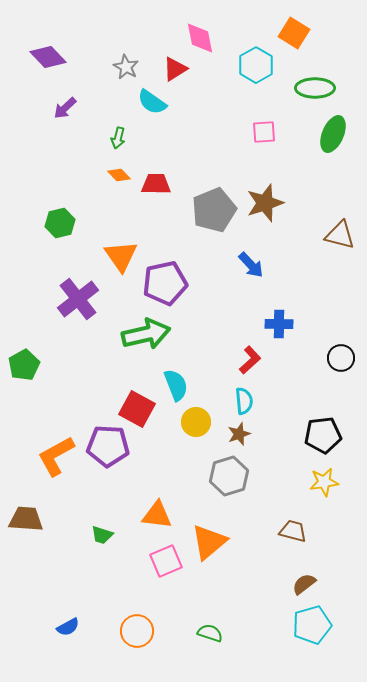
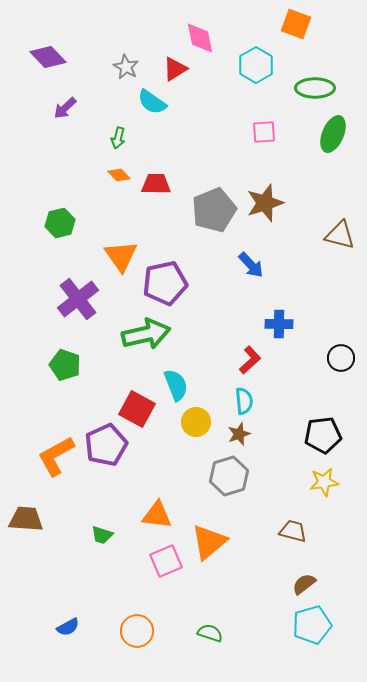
orange square at (294, 33): moved 2 px right, 9 px up; rotated 12 degrees counterclockwise
green pentagon at (24, 365): moved 41 px right; rotated 24 degrees counterclockwise
purple pentagon at (108, 446): moved 2 px left, 1 px up; rotated 27 degrees counterclockwise
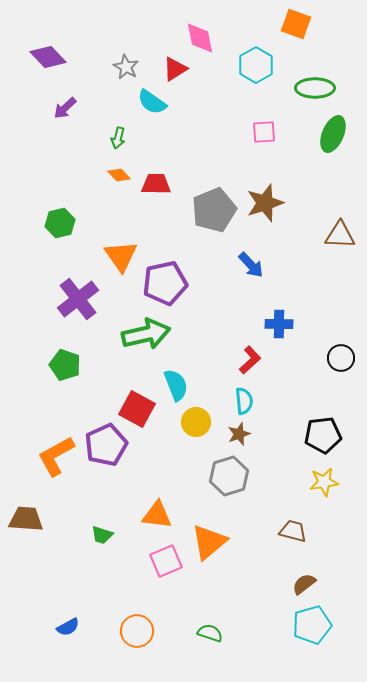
brown triangle at (340, 235): rotated 12 degrees counterclockwise
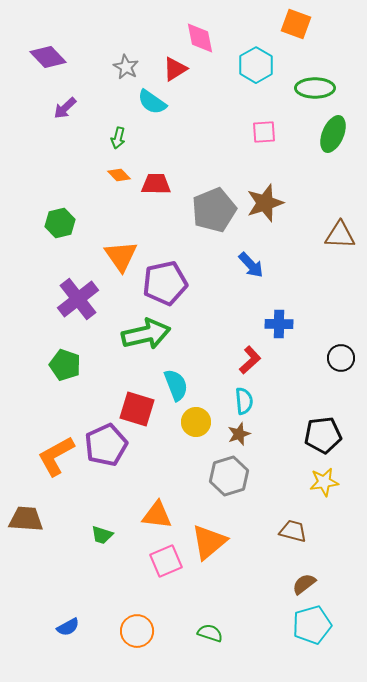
red square at (137, 409): rotated 12 degrees counterclockwise
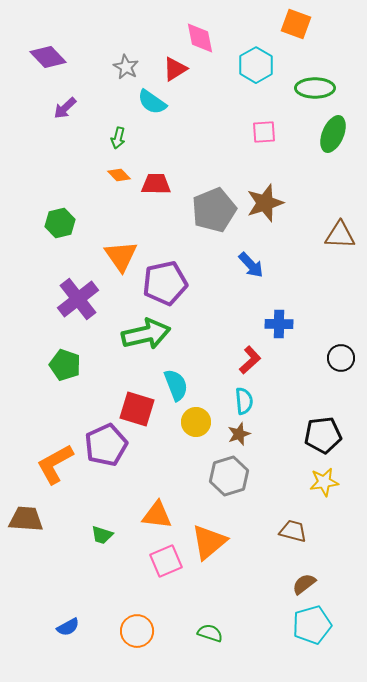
orange L-shape at (56, 456): moved 1 px left, 8 px down
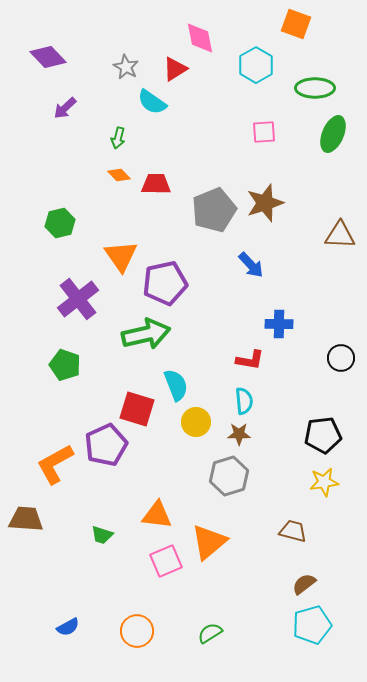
red L-shape at (250, 360): rotated 52 degrees clockwise
brown star at (239, 434): rotated 20 degrees clockwise
green semicircle at (210, 633): rotated 50 degrees counterclockwise
